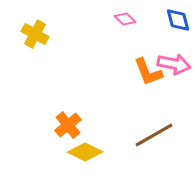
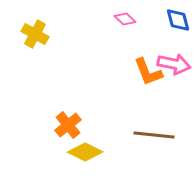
brown line: rotated 36 degrees clockwise
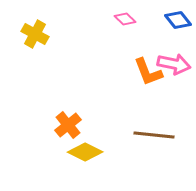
blue diamond: rotated 24 degrees counterclockwise
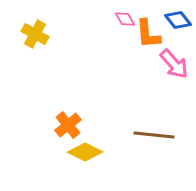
pink diamond: rotated 15 degrees clockwise
pink arrow: rotated 36 degrees clockwise
orange L-shape: moved 38 px up; rotated 16 degrees clockwise
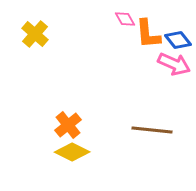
blue diamond: moved 20 px down
yellow cross: rotated 12 degrees clockwise
pink arrow: rotated 24 degrees counterclockwise
brown line: moved 2 px left, 5 px up
yellow diamond: moved 13 px left
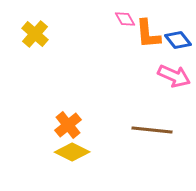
pink arrow: moved 12 px down
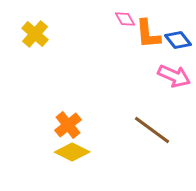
brown line: rotated 30 degrees clockwise
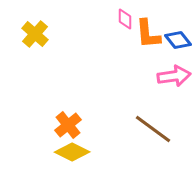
pink diamond: rotated 30 degrees clockwise
pink arrow: rotated 32 degrees counterclockwise
brown line: moved 1 px right, 1 px up
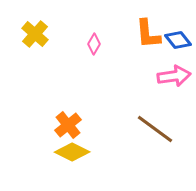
pink diamond: moved 31 px left, 25 px down; rotated 30 degrees clockwise
brown line: moved 2 px right
